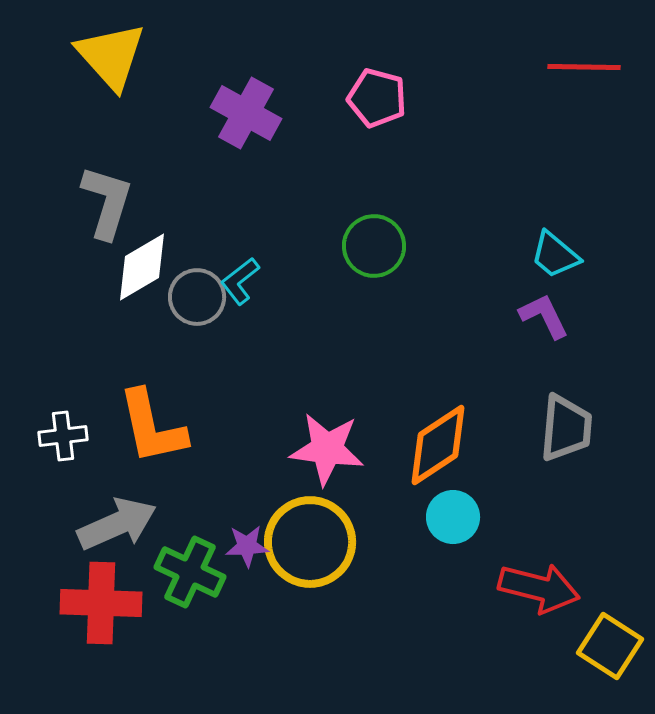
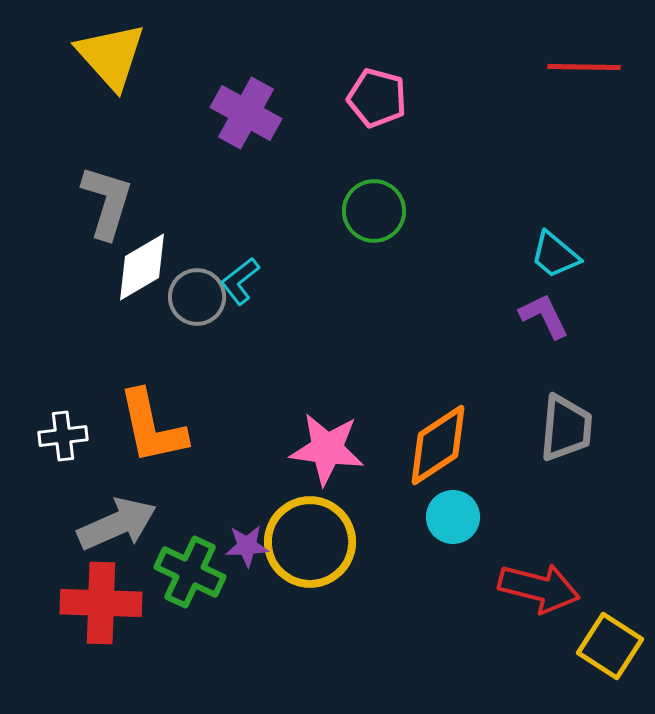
green circle: moved 35 px up
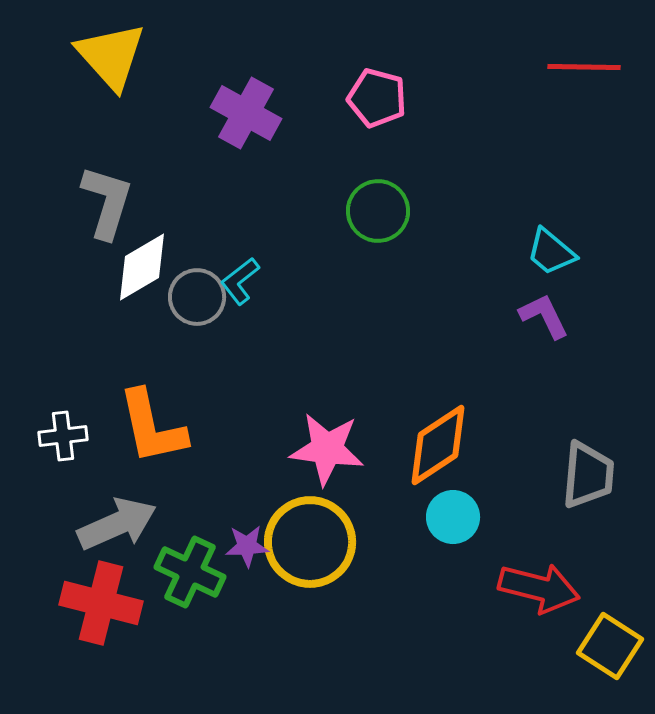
green circle: moved 4 px right
cyan trapezoid: moved 4 px left, 3 px up
gray trapezoid: moved 22 px right, 47 px down
red cross: rotated 12 degrees clockwise
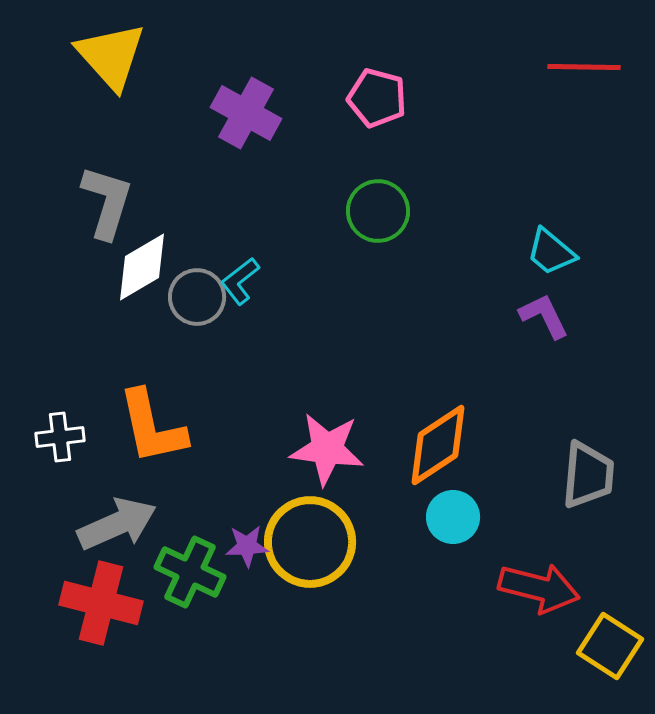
white cross: moved 3 px left, 1 px down
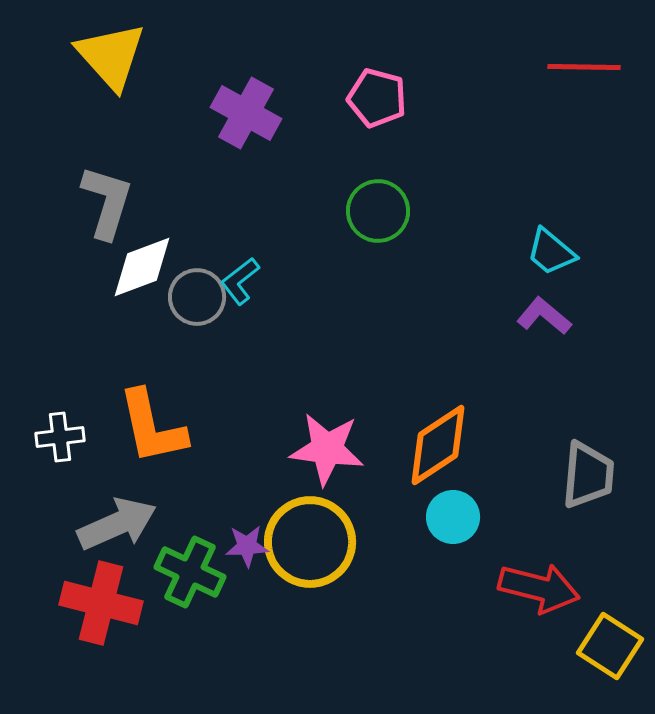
white diamond: rotated 10 degrees clockwise
purple L-shape: rotated 24 degrees counterclockwise
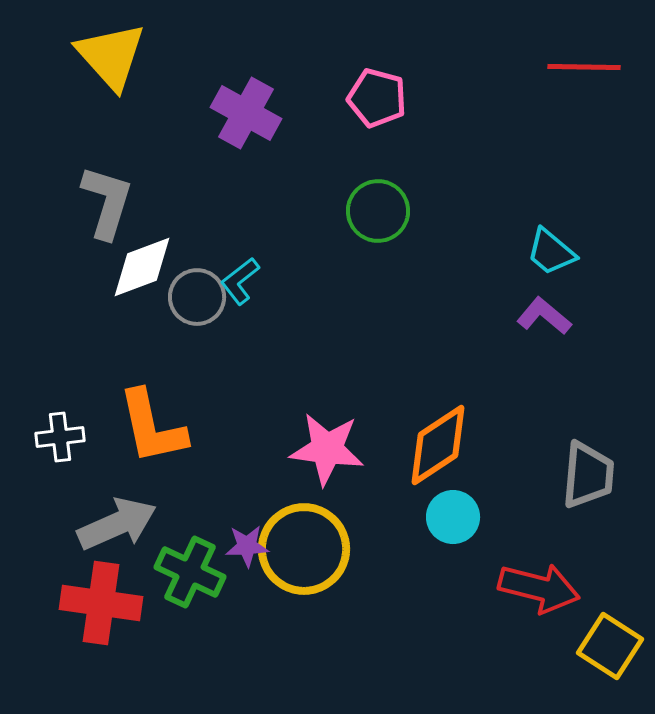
yellow circle: moved 6 px left, 7 px down
red cross: rotated 6 degrees counterclockwise
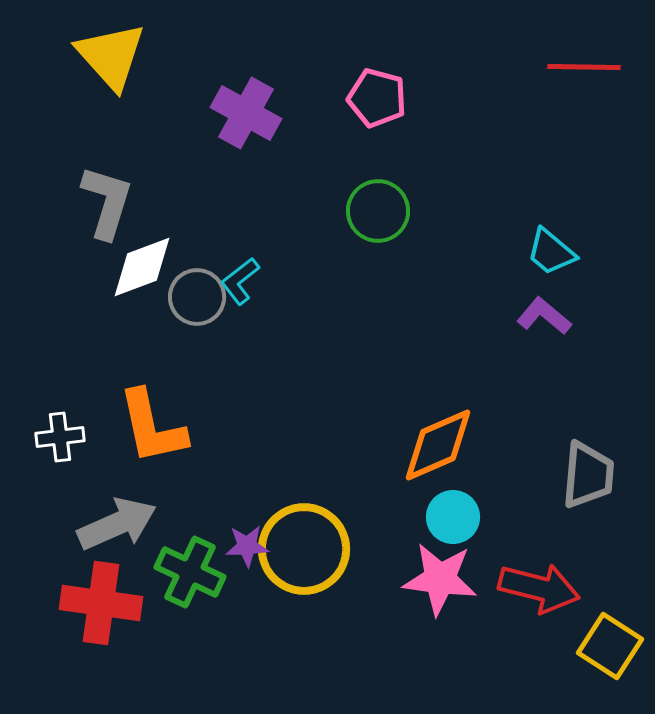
orange diamond: rotated 10 degrees clockwise
pink star: moved 113 px right, 130 px down
